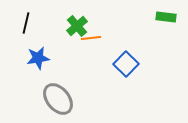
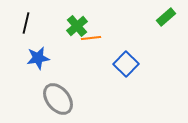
green rectangle: rotated 48 degrees counterclockwise
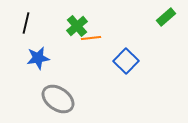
blue square: moved 3 px up
gray ellipse: rotated 16 degrees counterclockwise
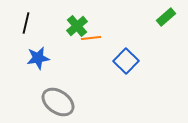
gray ellipse: moved 3 px down
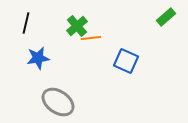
blue square: rotated 20 degrees counterclockwise
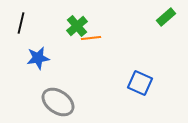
black line: moved 5 px left
blue square: moved 14 px right, 22 px down
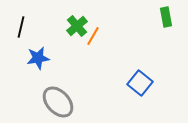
green rectangle: rotated 60 degrees counterclockwise
black line: moved 4 px down
orange line: moved 2 px right, 2 px up; rotated 54 degrees counterclockwise
blue square: rotated 15 degrees clockwise
gray ellipse: rotated 12 degrees clockwise
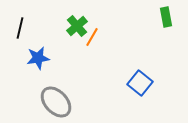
black line: moved 1 px left, 1 px down
orange line: moved 1 px left, 1 px down
gray ellipse: moved 2 px left
